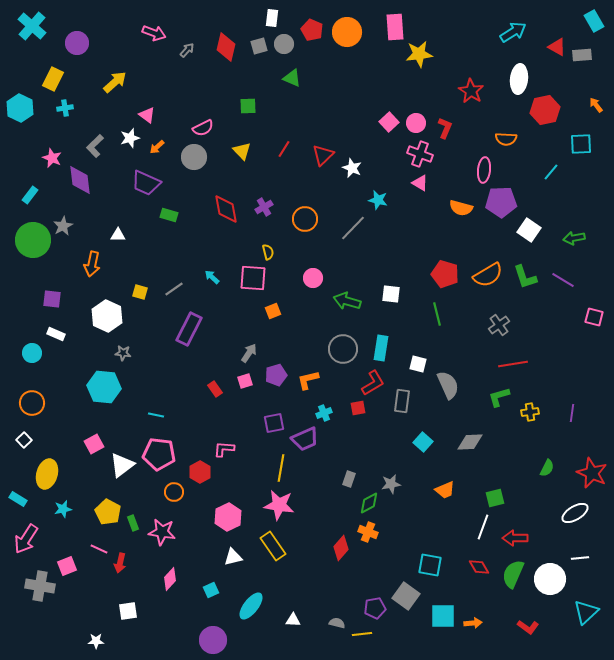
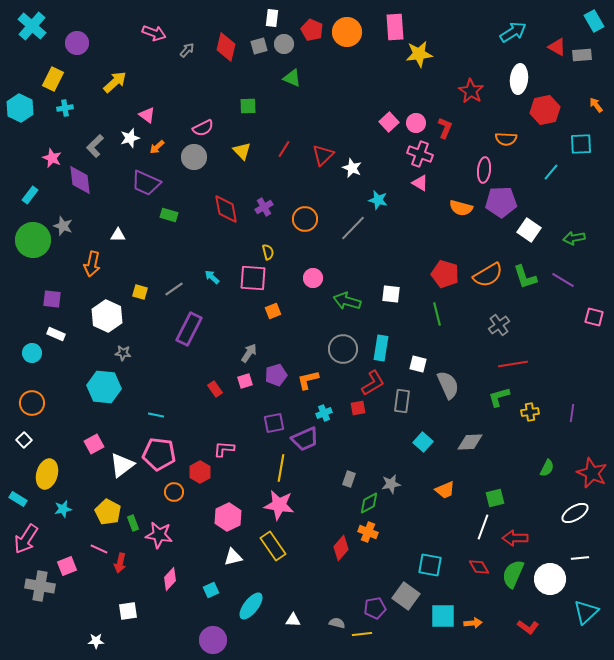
gray star at (63, 226): rotated 24 degrees counterclockwise
pink star at (162, 532): moved 3 px left, 3 px down
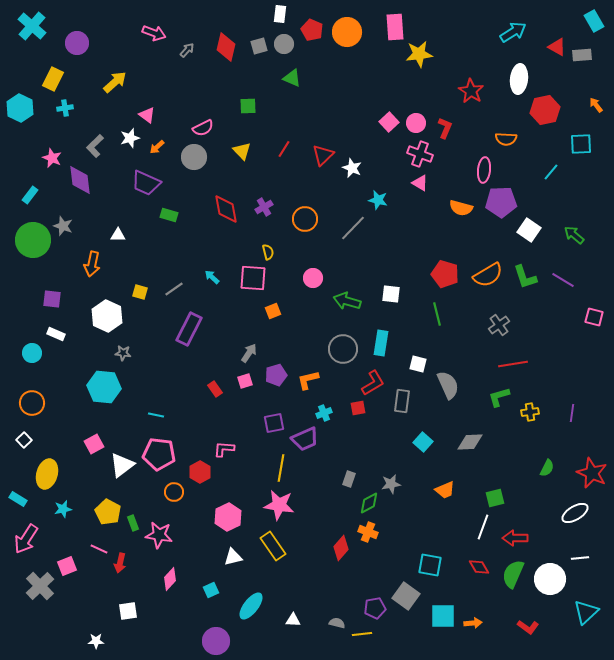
white rectangle at (272, 18): moved 8 px right, 4 px up
green arrow at (574, 238): moved 3 px up; rotated 50 degrees clockwise
cyan rectangle at (381, 348): moved 5 px up
gray cross at (40, 586): rotated 36 degrees clockwise
purple circle at (213, 640): moved 3 px right, 1 px down
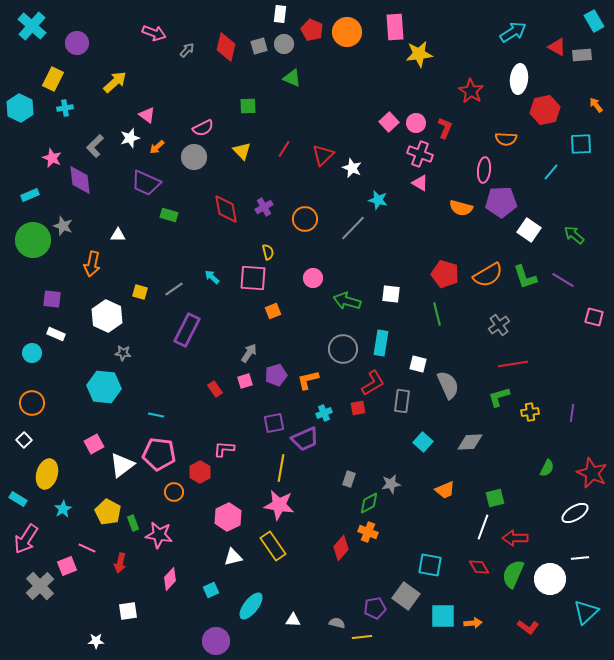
cyan rectangle at (30, 195): rotated 30 degrees clockwise
purple rectangle at (189, 329): moved 2 px left, 1 px down
cyan star at (63, 509): rotated 18 degrees counterclockwise
pink line at (99, 549): moved 12 px left, 1 px up
yellow line at (362, 634): moved 3 px down
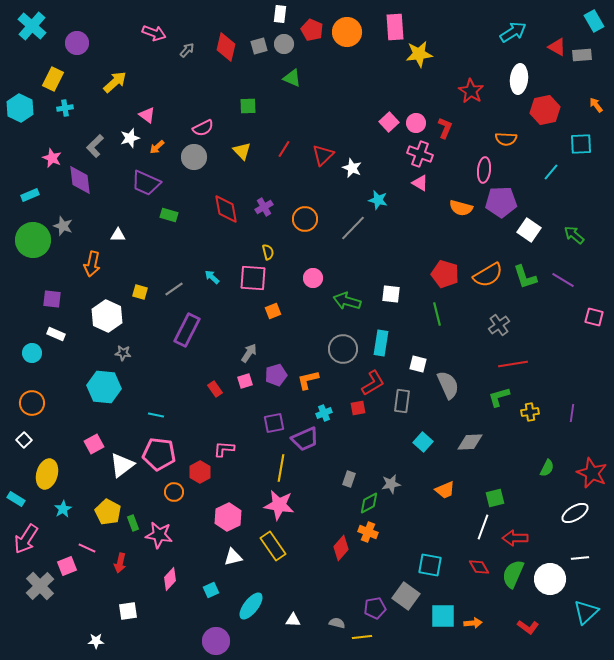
cyan rectangle at (18, 499): moved 2 px left
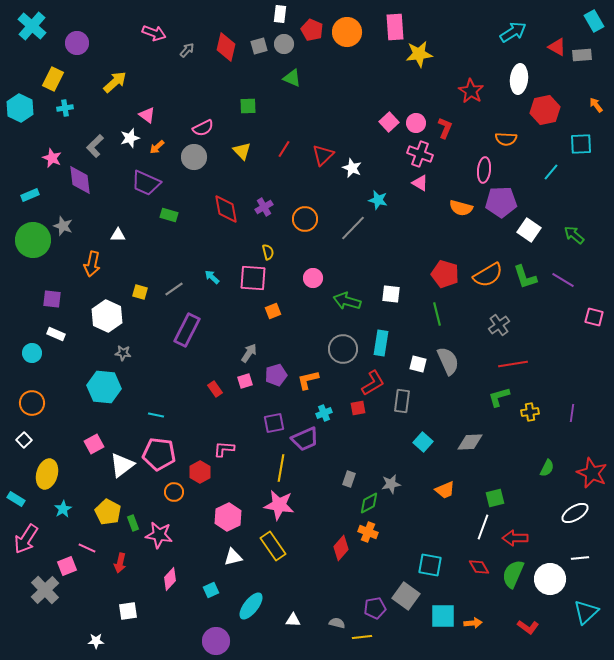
gray semicircle at (448, 385): moved 24 px up
gray cross at (40, 586): moved 5 px right, 4 px down
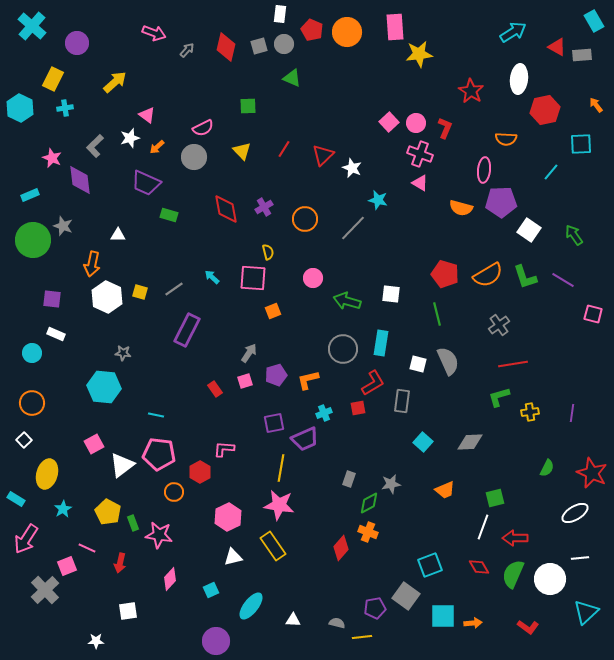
green arrow at (574, 235): rotated 15 degrees clockwise
white hexagon at (107, 316): moved 19 px up
pink square at (594, 317): moved 1 px left, 3 px up
cyan square at (430, 565): rotated 30 degrees counterclockwise
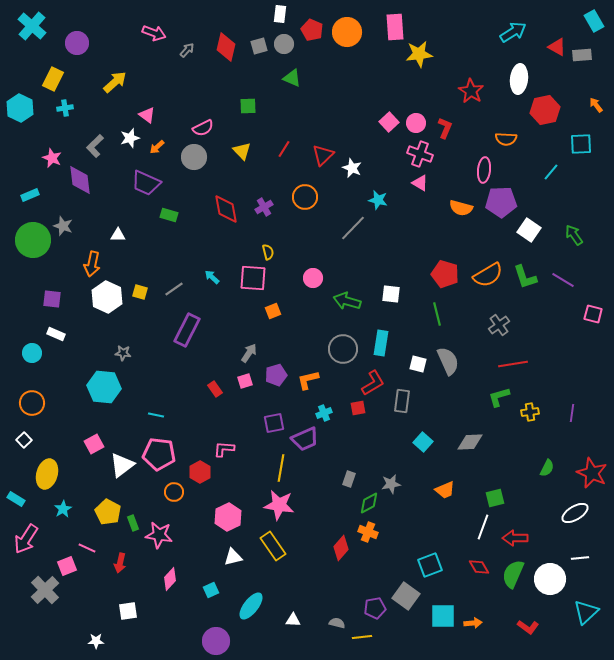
orange circle at (305, 219): moved 22 px up
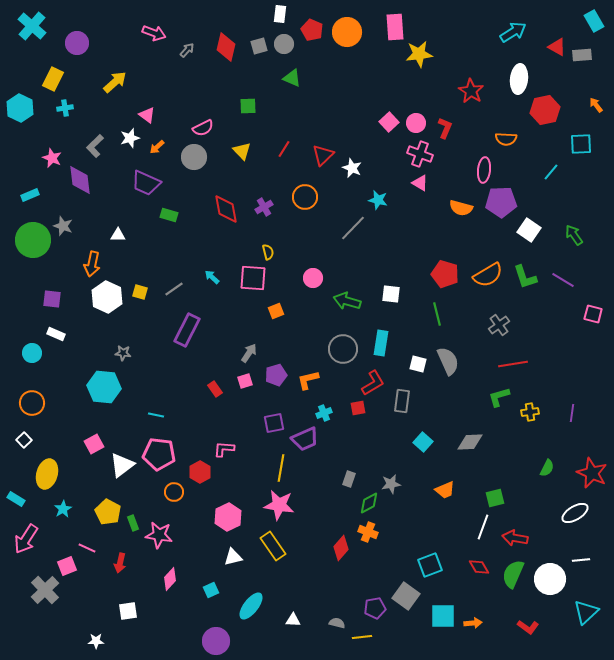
orange square at (273, 311): moved 3 px right
red arrow at (515, 538): rotated 10 degrees clockwise
white line at (580, 558): moved 1 px right, 2 px down
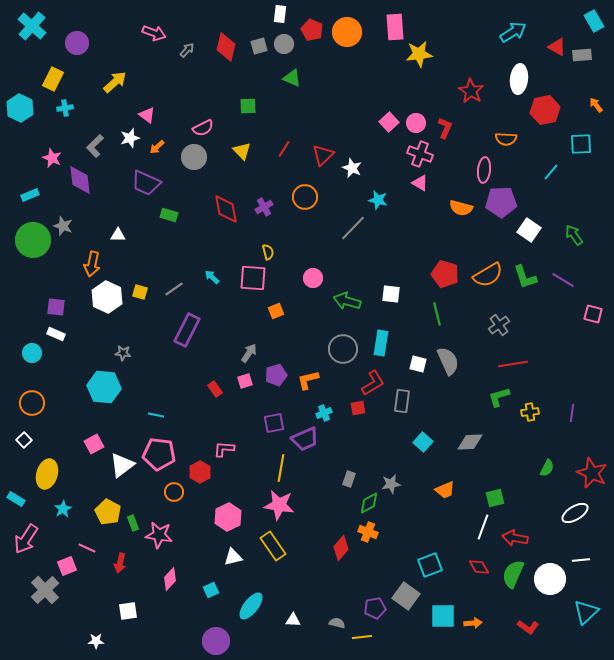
purple square at (52, 299): moved 4 px right, 8 px down
